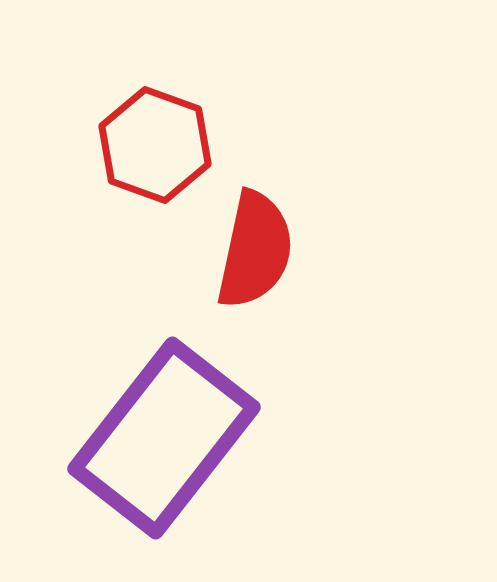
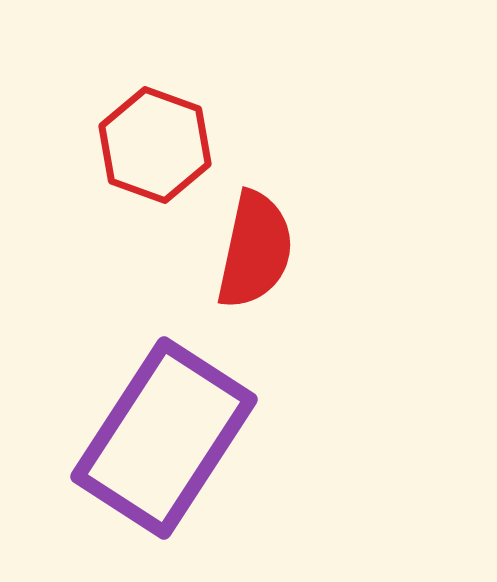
purple rectangle: rotated 5 degrees counterclockwise
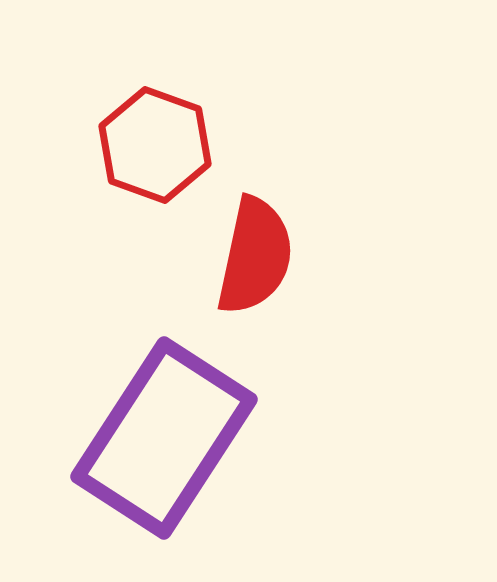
red semicircle: moved 6 px down
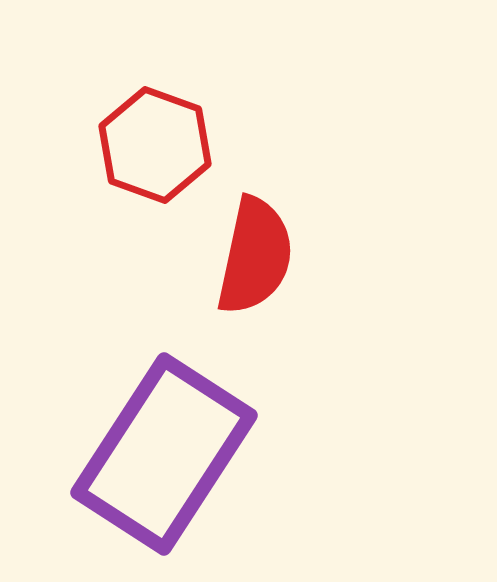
purple rectangle: moved 16 px down
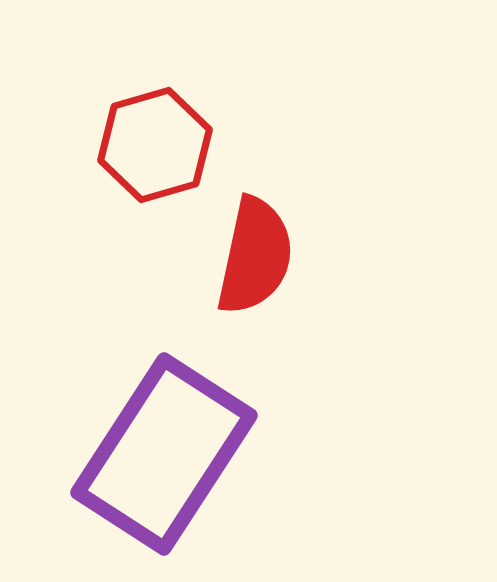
red hexagon: rotated 24 degrees clockwise
